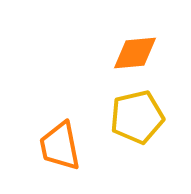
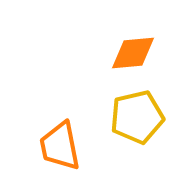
orange diamond: moved 2 px left
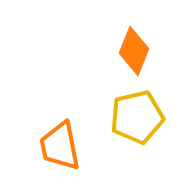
orange diamond: moved 1 px right, 2 px up; rotated 63 degrees counterclockwise
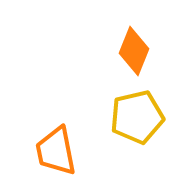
orange trapezoid: moved 4 px left, 5 px down
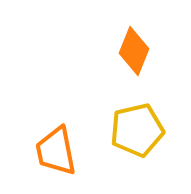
yellow pentagon: moved 13 px down
